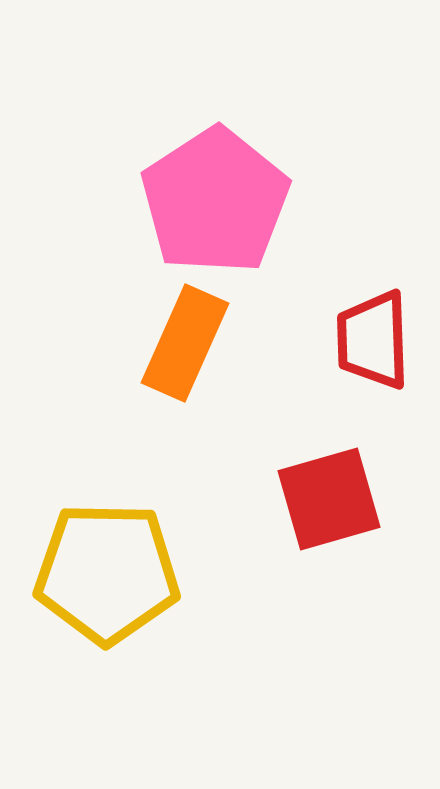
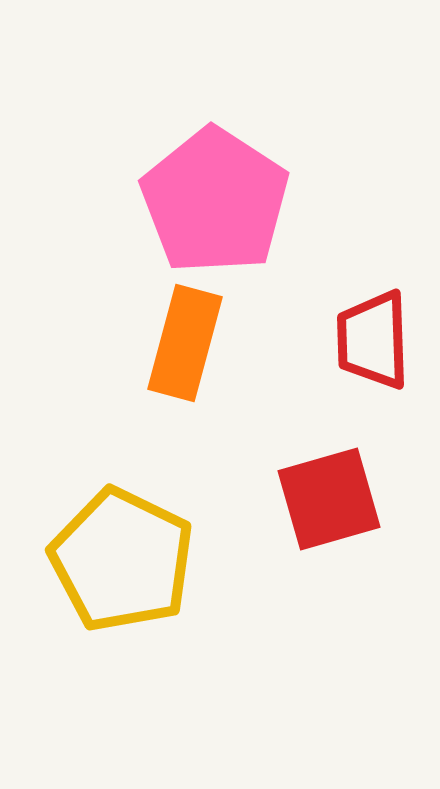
pink pentagon: rotated 6 degrees counterclockwise
orange rectangle: rotated 9 degrees counterclockwise
yellow pentagon: moved 15 px right, 13 px up; rotated 25 degrees clockwise
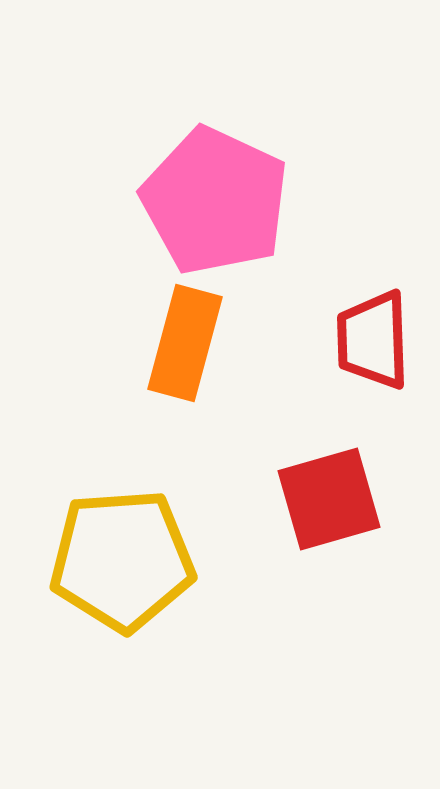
pink pentagon: rotated 8 degrees counterclockwise
yellow pentagon: rotated 30 degrees counterclockwise
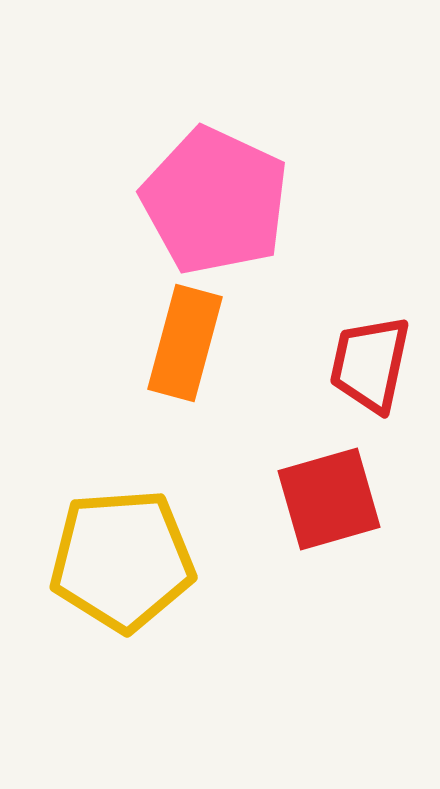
red trapezoid: moved 3 px left, 24 px down; rotated 14 degrees clockwise
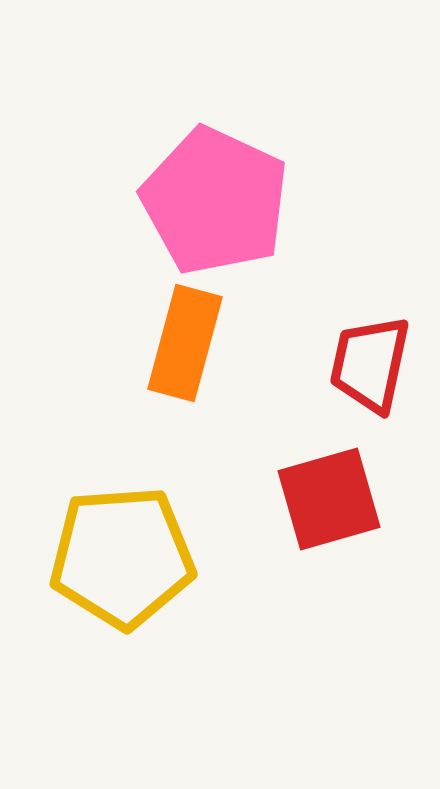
yellow pentagon: moved 3 px up
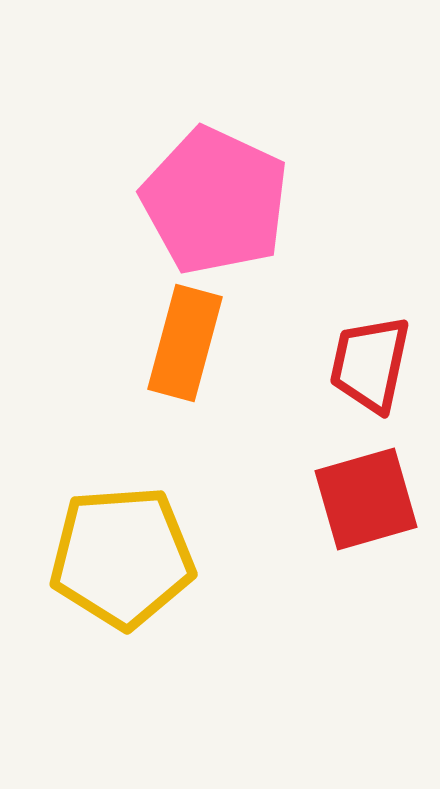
red square: moved 37 px right
